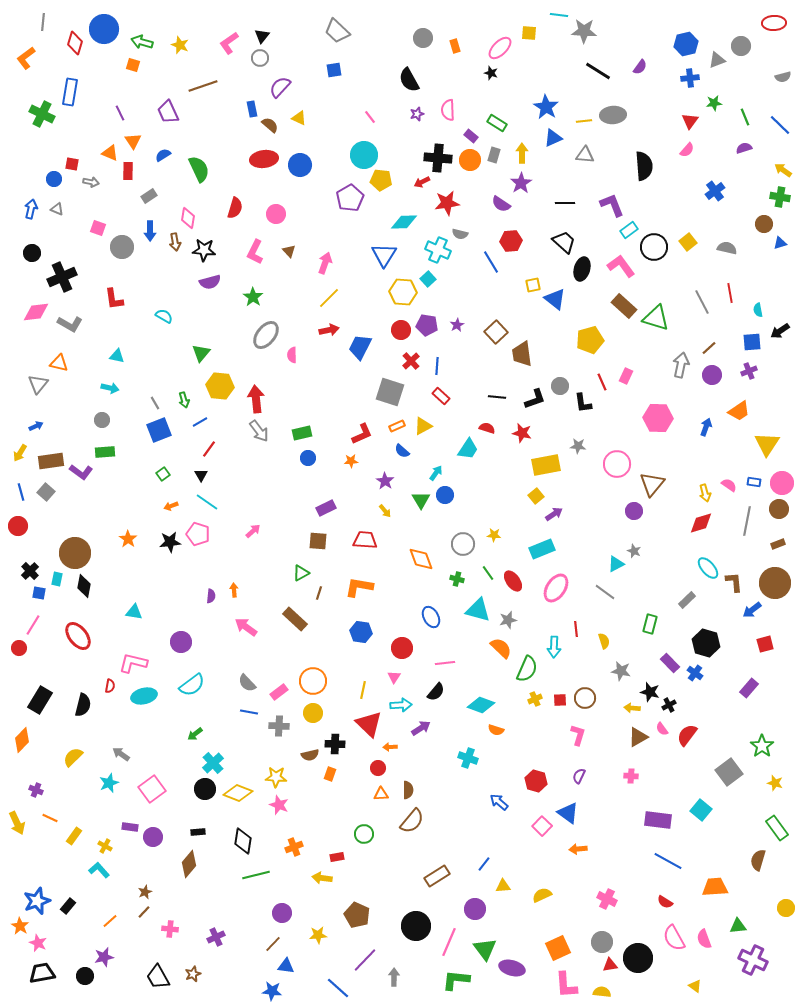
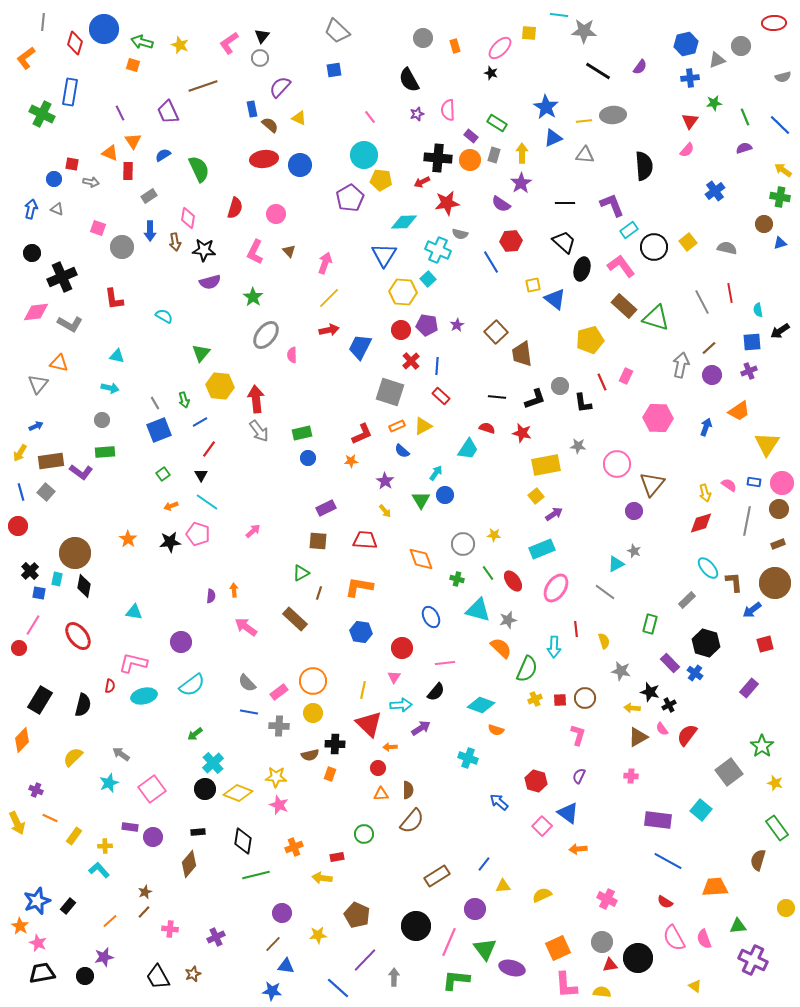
yellow cross at (105, 846): rotated 32 degrees counterclockwise
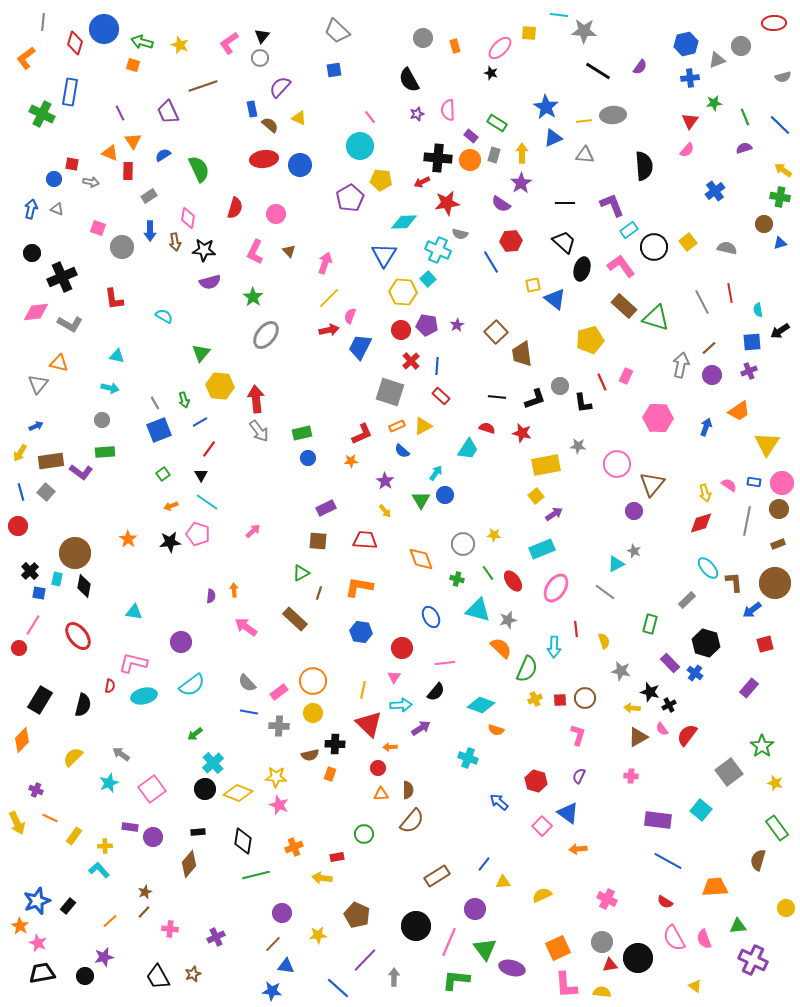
cyan circle at (364, 155): moved 4 px left, 9 px up
pink semicircle at (292, 355): moved 58 px right, 39 px up; rotated 21 degrees clockwise
yellow triangle at (503, 886): moved 4 px up
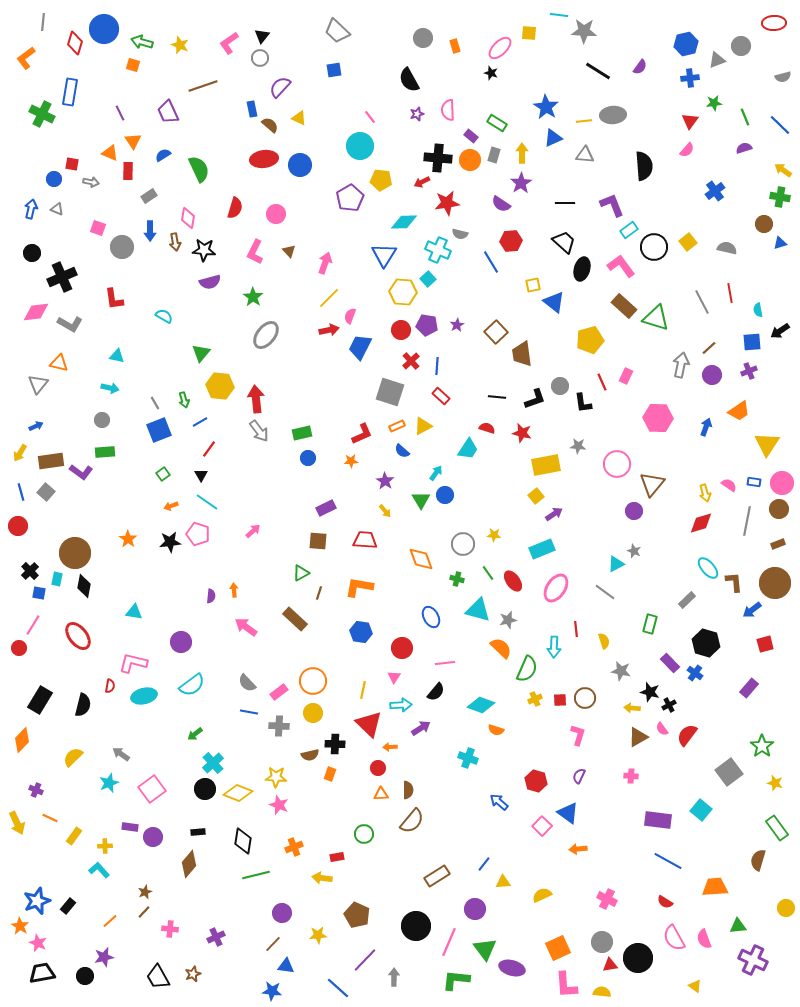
blue triangle at (555, 299): moved 1 px left, 3 px down
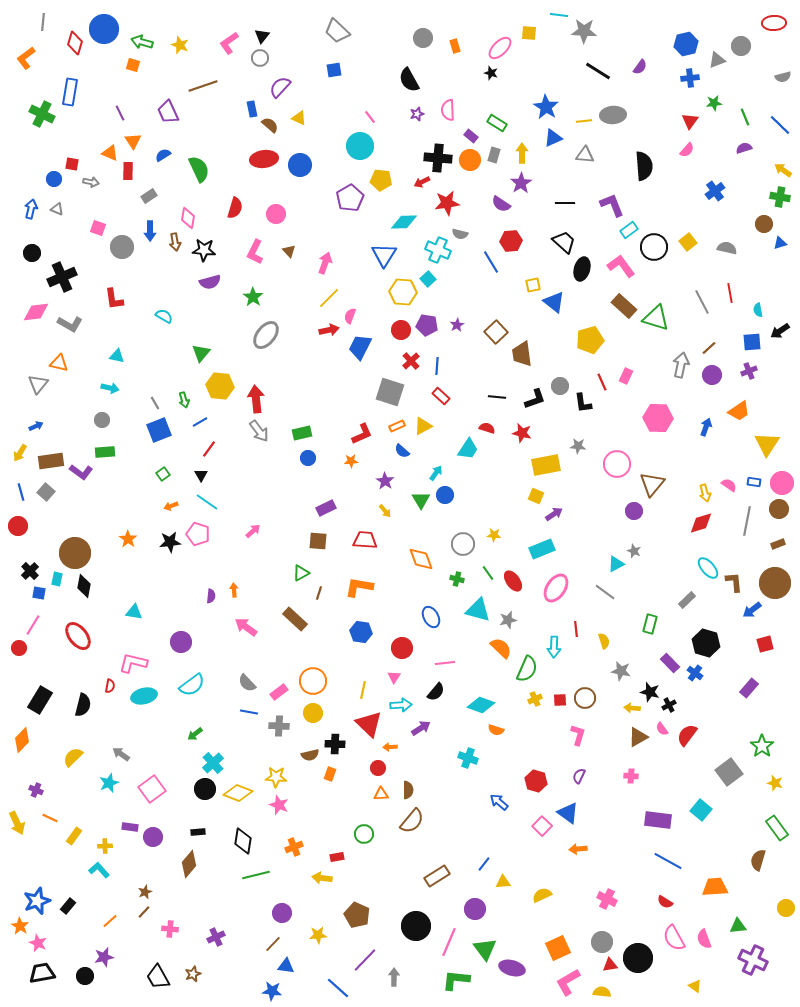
yellow square at (536, 496): rotated 28 degrees counterclockwise
pink L-shape at (566, 985): moved 2 px right, 3 px up; rotated 64 degrees clockwise
